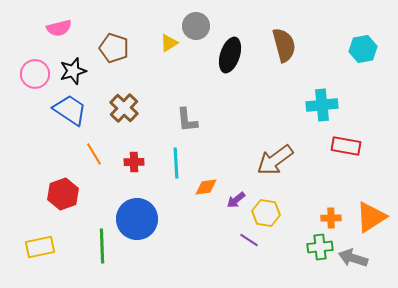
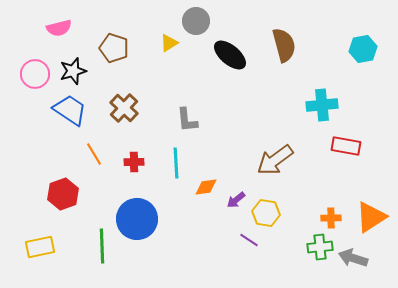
gray circle: moved 5 px up
black ellipse: rotated 68 degrees counterclockwise
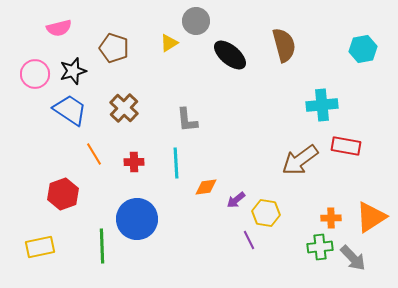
brown arrow: moved 25 px right
purple line: rotated 30 degrees clockwise
gray arrow: rotated 152 degrees counterclockwise
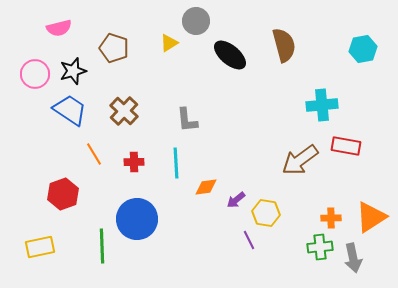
brown cross: moved 3 px down
gray arrow: rotated 32 degrees clockwise
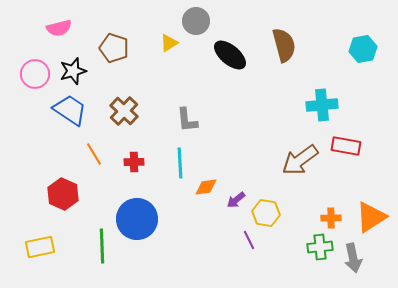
cyan line: moved 4 px right
red hexagon: rotated 16 degrees counterclockwise
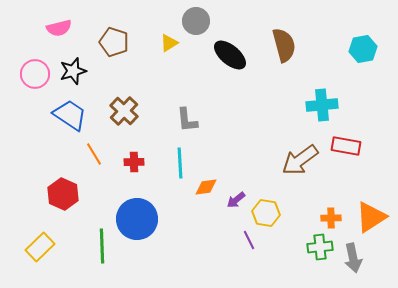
brown pentagon: moved 6 px up
blue trapezoid: moved 5 px down
yellow rectangle: rotated 32 degrees counterclockwise
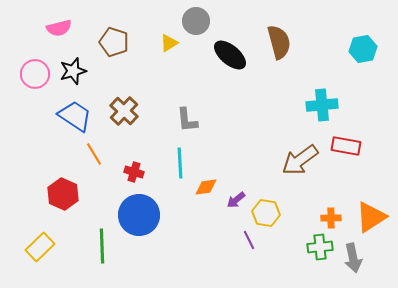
brown semicircle: moved 5 px left, 3 px up
blue trapezoid: moved 5 px right, 1 px down
red cross: moved 10 px down; rotated 18 degrees clockwise
blue circle: moved 2 px right, 4 px up
